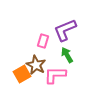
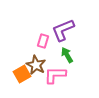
purple L-shape: moved 2 px left
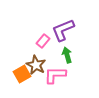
pink rectangle: rotated 24 degrees clockwise
green arrow: rotated 14 degrees clockwise
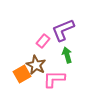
pink L-shape: moved 1 px left, 4 px down
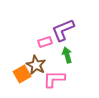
pink rectangle: moved 2 px right, 1 px down; rotated 32 degrees clockwise
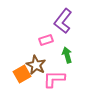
purple L-shape: moved 9 px up; rotated 30 degrees counterclockwise
pink rectangle: moved 1 px right, 2 px up
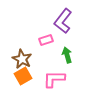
brown star: moved 14 px left, 6 px up
orange square: moved 1 px right, 2 px down
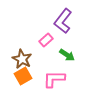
pink rectangle: rotated 24 degrees counterclockwise
green arrow: rotated 140 degrees clockwise
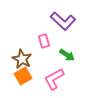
purple L-shape: rotated 85 degrees counterclockwise
pink rectangle: moved 2 px left, 1 px down; rotated 64 degrees counterclockwise
pink L-shape: rotated 30 degrees counterclockwise
